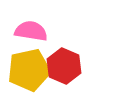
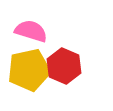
pink semicircle: rotated 8 degrees clockwise
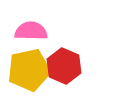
pink semicircle: rotated 16 degrees counterclockwise
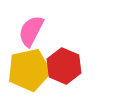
pink semicircle: rotated 64 degrees counterclockwise
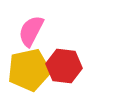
red hexagon: rotated 16 degrees counterclockwise
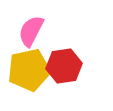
red hexagon: rotated 16 degrees counterclockwise
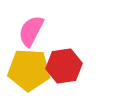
yellow pentagon: rotated 15 degrees clockwise
